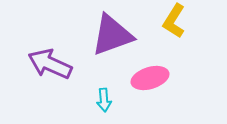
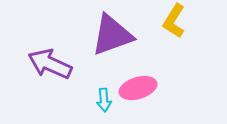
pink ellipse: moved 12 px left, 10 px down
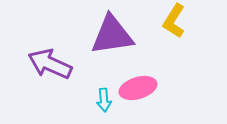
purple triangle: rotated 12 degrees clockwise
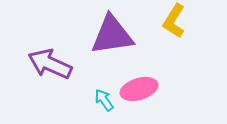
pink ellipse: moved 1 px right, 1 px down
cyan arrow: rotated 150 degrees clockwise
